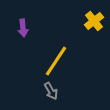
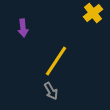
yellow cross: moved 1 px left, 8 px up
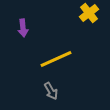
yellow cross: moved 4 px left
yellow line: moved 2 px up; rotated 32 degrees clockwise
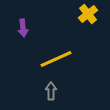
yellow cross: moved 1 px left, 1 px down
gray arrow: rotated 150 degrees counterclockwise
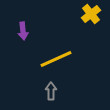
yellow cross: moved 3 px right
purple arrow: moved 3 px down
